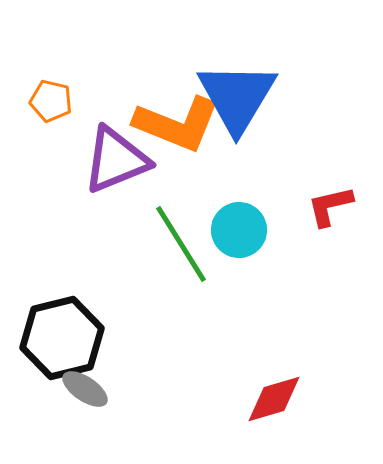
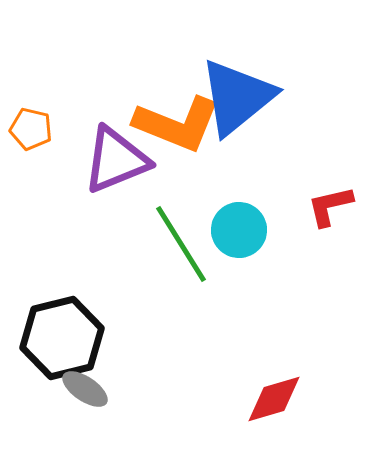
blue triangle: rotated 20 degrees clockwise
orange pentagon: moved 20 px left, 28 px down
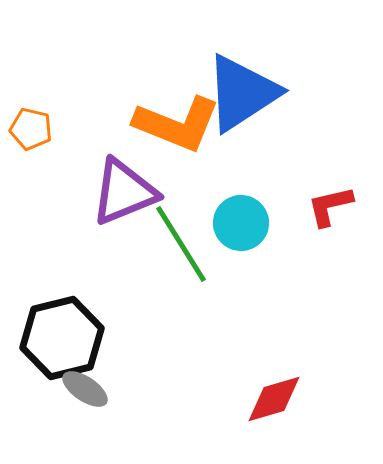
blue triangle: moved 5 px right, 4 px up; rotated 6 degrees clockwise
purple triangle: moved 8 px right, 32 px down
cyan circle: moved 2 px right, 7 px up
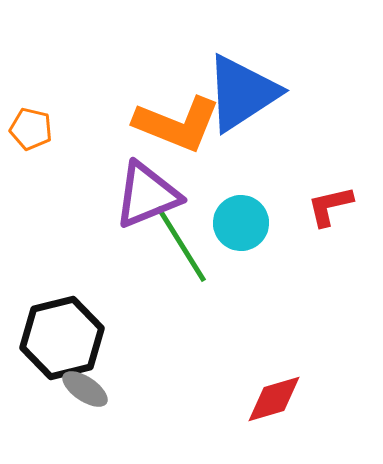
purple triangle: moved 23 px right, 3 px down
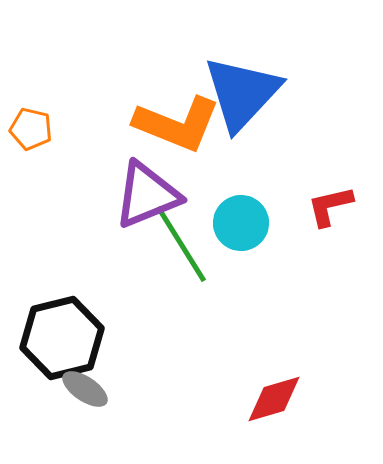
blue triangle: rotated 14 degrees counterclockwise
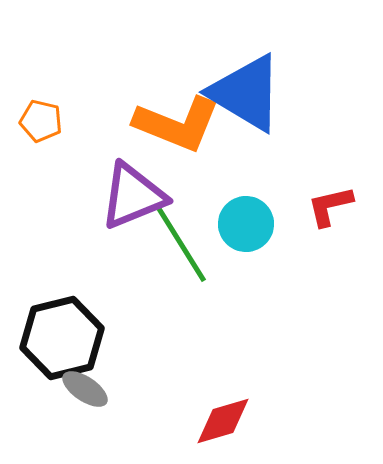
blue triangle: moved 4 px right; rotated 42 degrees counterclockwise
orange pentagon: moved 10 px right, 8 px up
purple triangle: moved 14 px left, 1 px down
cyan circle: moved 5 px right, 1 px down
red diamond: moved 51 px left, 22 px down
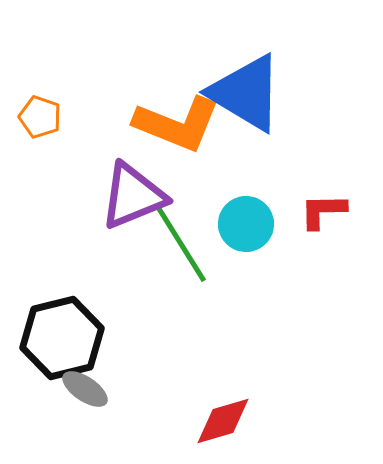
orange pentagon: moved 1 px left, 4 px up; rotated 6 degrees clockwise
red L-shape: moved 7 px left, 5 px down; rotated 12 degrees clockwise
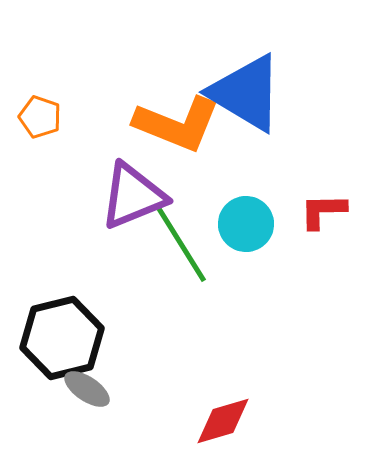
gray ellipse: moved 2 px right
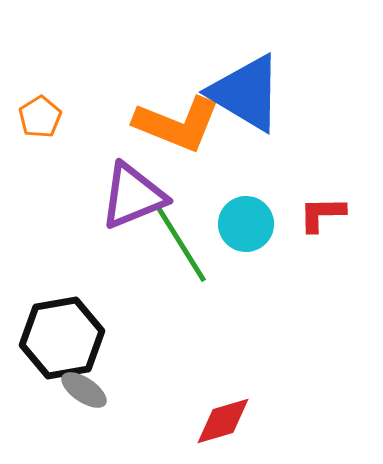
orange pentagon: rotated 21 degrees clockwise
red L-shape: moved 1 px left, 3 px down
black hexagon: rotated 4 degrees clockwise
gray ellipse: moved 3 px left, 1 px down
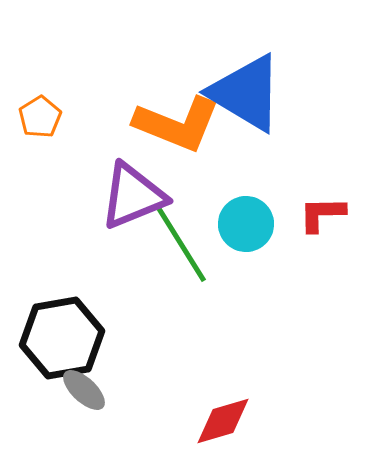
gray ellipse: rotated 9 degrees clockwise
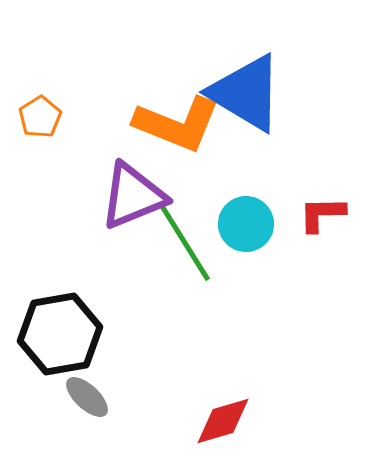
green line: moved 4 px right, 1 px up
black hexagon: moved 2 px left, 4 px up
gray ellipse: moved 3 px right, 7 px down
